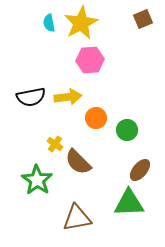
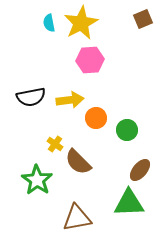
yellow arrow: moved 2 px right, 3 px down
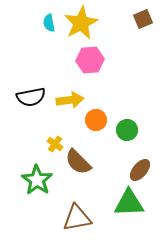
orange circle: moved 2 px down
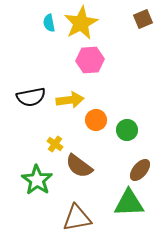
brown semicircle: moved 1 px right, 4 px down; rotated 8 degrees counterclockwise
